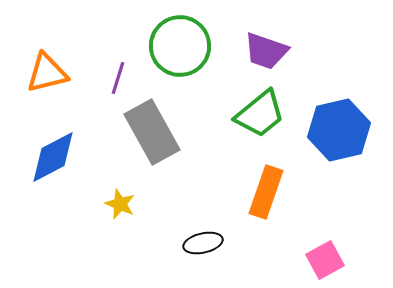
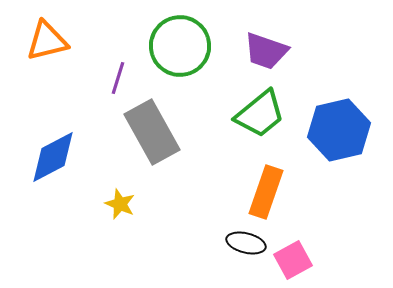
orange triangle: moved 32 px up
black ellipse: moved 43 px right; rotated 27 degrees clockwise
pink square: moved 32 px left
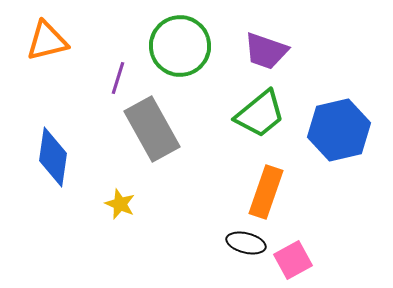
gray rectangle: moved 3 px up
blue diamond: rotated 54 degrees counterclockwise
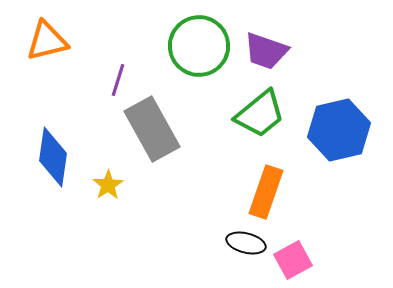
green circle: moved 19 px right
purple line: moved 2 px down
yellow star: moved 12 px left, 19 px up; rotated 16 degrees clockwise
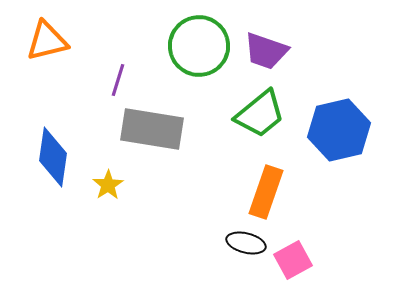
gray rectangle: rotated 52 degrees counterclockwise
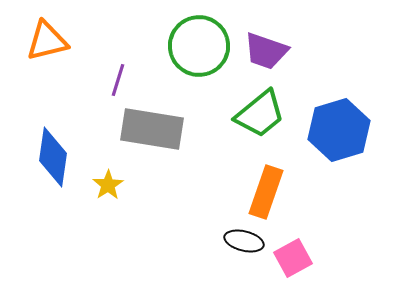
blue hexagon: rotated 4 degrees counterclockwise
black ellipse: moved 2 px left, 2 px up
pink square: moved 2 px up
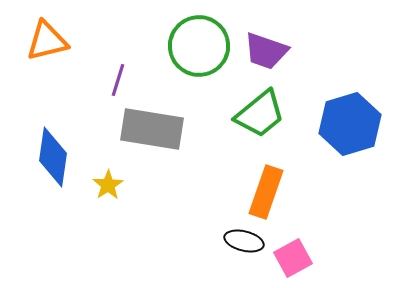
blue hexagon: moved 11 px right, 6 px up
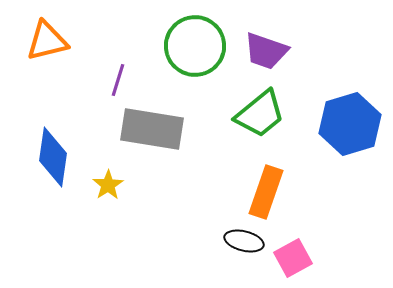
green circle: moved 4 px left
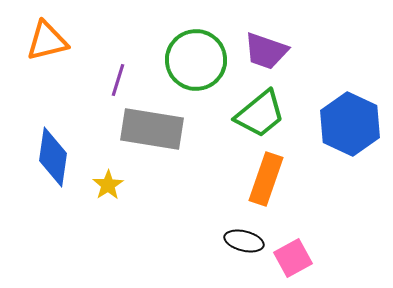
green circle: moved 1 px right, 14 px down
blue hexagon: rotated 18 degrees counterclockwise
orange rectangle: moved 13 px up
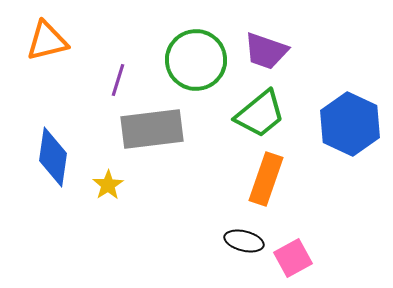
gray rectangle: rotated 16 degrees counterclockwise
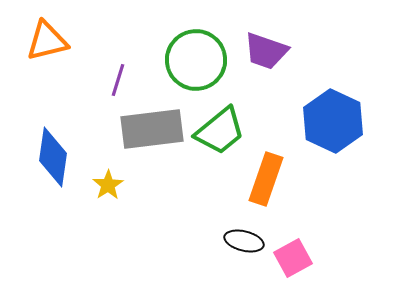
green trapezoid: moved 40 px left, 17 px down
blue hexagon: moved 17 px left, 3 px up
